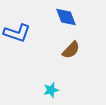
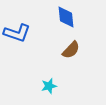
blue diamond: rotated 15 degrees clockwise
cyan star: moved 2 px left, 4 px up
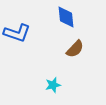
brown semicircle: moved 4 px right, 1 px up
cyan star: moved 4 px right, 1 px up
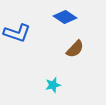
blue diamond: moved 1 px left; rotated 50 degrees counterclockwise
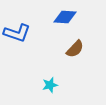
blue diamond: rotated 30 degrees counterclockwise
cyan star: moved 3 px left
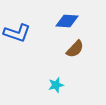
blue diamond: moved 2 px right, 4 px down
cyan star: moved 6 px right
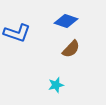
blue diamond: moved 1 px left; rotated 15 degrees clockwise
brown semicircle: moved 4 px left
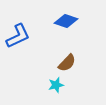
blue L-shape: moved 1 px right, 3 px down; rotated 44 degrees counterclockwise
brown semicircle: moved 4 px left, 14 px down
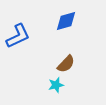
blue diamond: rotated 35 degrees counterclockwise
brown semicircle: moved 1 px left, 1 px down
